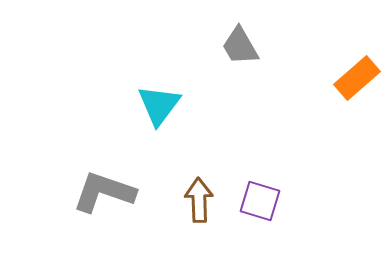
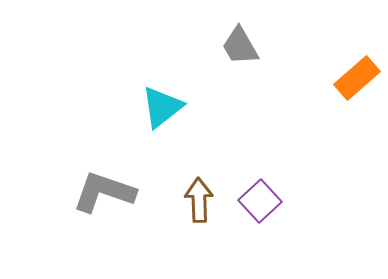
cyan triangle: moved 3 px right, 2 px down; rotated 15 degrees clockwise
purple square: rotated 30 degrees clockwise
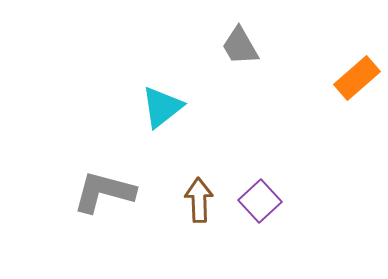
gray L-shape: rotated 4 degrees counterclockwise
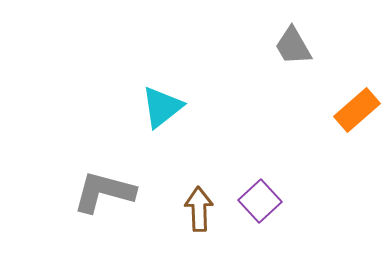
gray trapezoid: moved 53 px right
orange rectangle: moved 32 px down
brown arrow: moved 9 px down
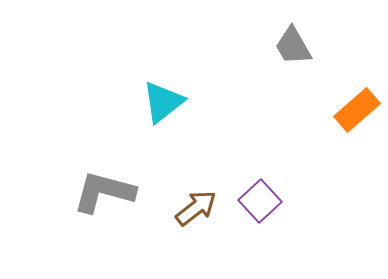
cyan triangle: moved 1 px right, 5 px up
brown arrow: moved 3 px left, 1 px up; rotated 54 degrees clockwise
